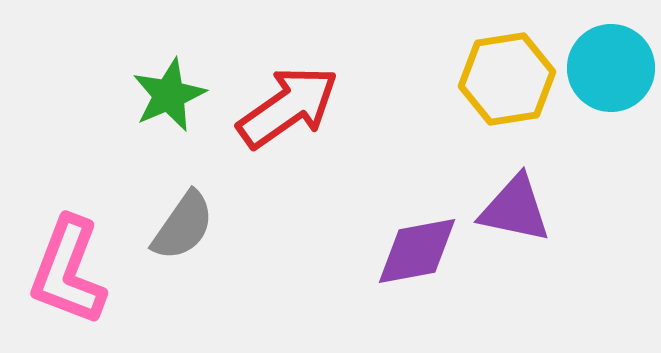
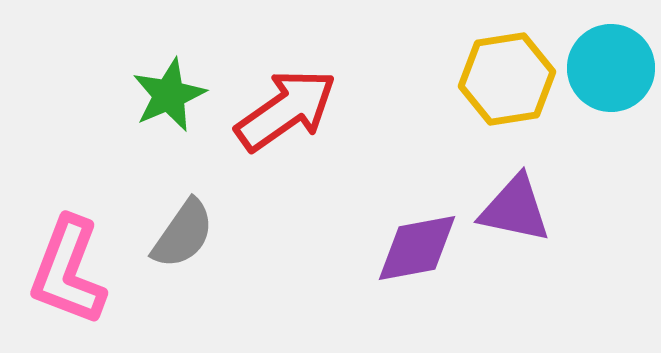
red arrow: moved 2 px left, 3 px down
gray semicircle: moved 8 px down
purple diamond: moved 3 px up
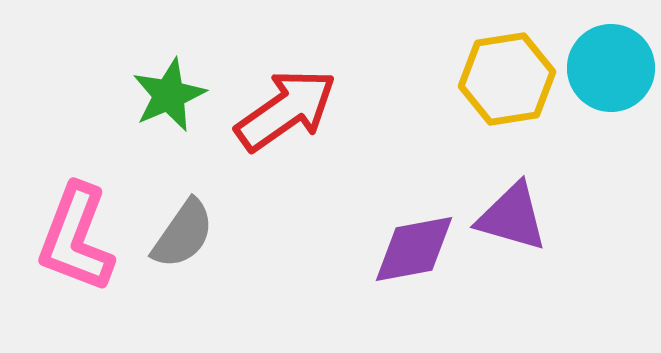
purple triangle: moved 3 px left, 8 px down; rotated 4 degrees clockwise
purple diamond: moved 3 px left, 1 px down
pink L-shape: moved 8 px right, 33 px up
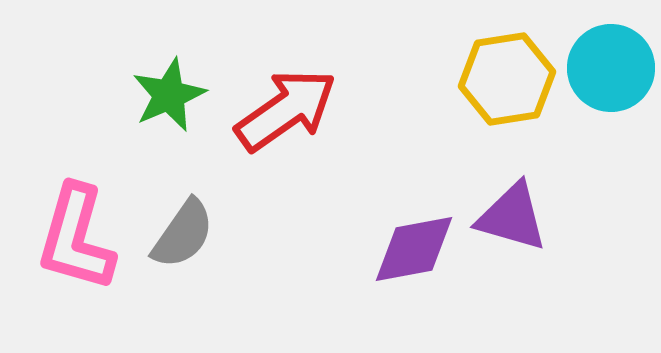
pink L-shape: rotated 5 degrees counterclockwise
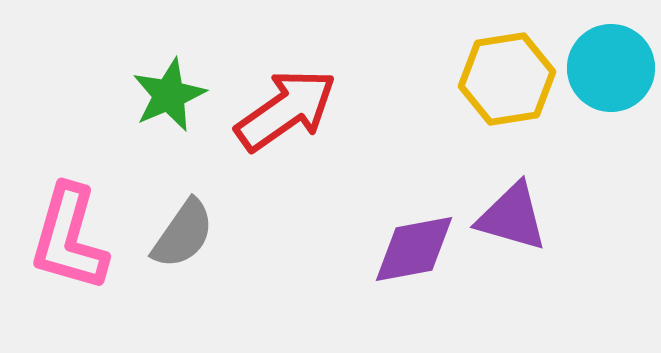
pink L-shape: moved 7 px left
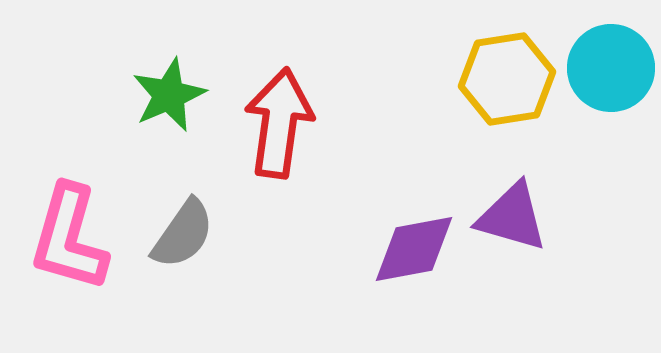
red arrow: moved 7 px left, 13 px down; rotated 47 degrees counterclockwise
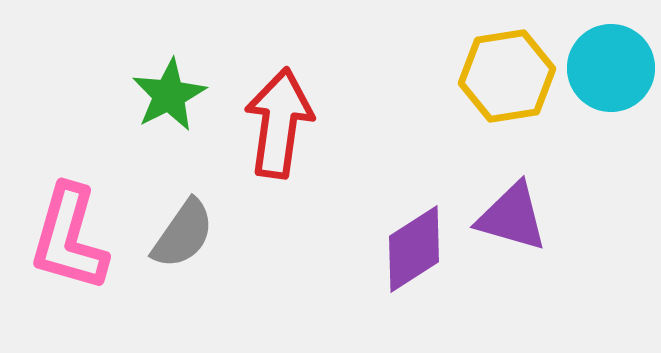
yellow hexagon: moved 3 px up
green star: rotated 4 degrees counterclockwise
purple diamond: rotated 22 degrees counterclockwise
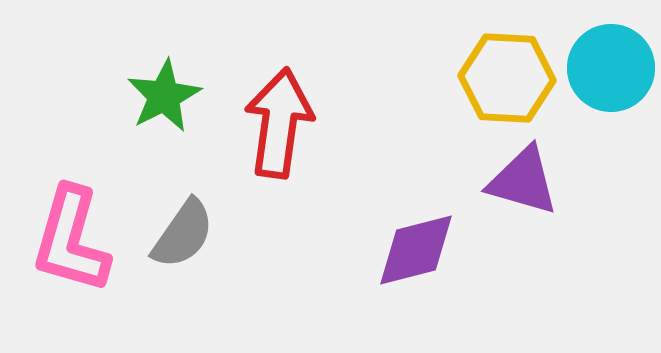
yellow hexagon: moved 2 px down; rotated 12 degrees clockwise
green star: moved 5 px left, 1 px down
purple triangle: moved 11 px right, 36 px up
pink L-shape: moved 2 px right, 2 px down
purple diamond: moved 2 px right, 1 px down; rotated 18 degrees clockwise
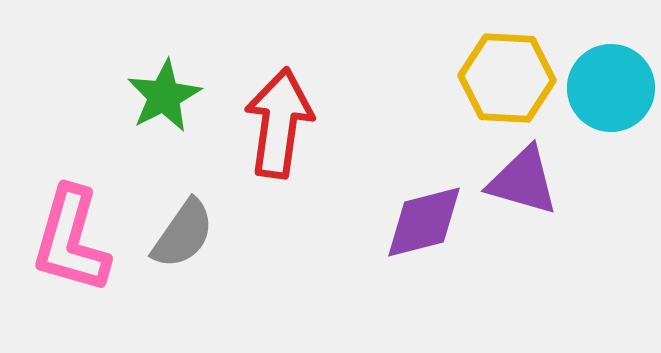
cyan circle: moved 20 px down
purple diamond: moved 8 px right, 28 px up
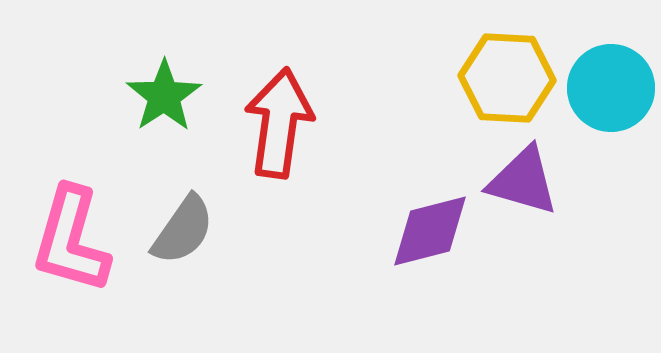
green star: rotated 6 degrees counterclockwise
purple diamond: moved 6 px right, 9 px down
gray semicircle: moved 4 px up
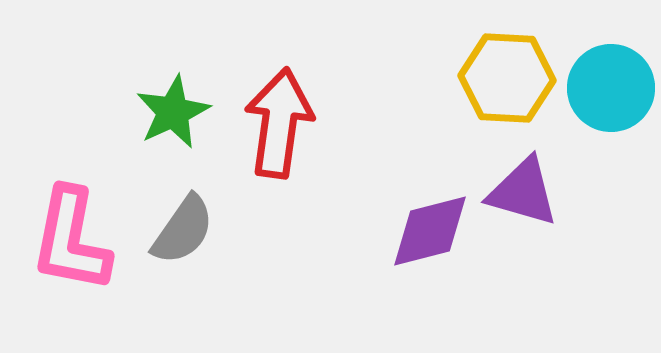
green star: moved 9 px right, 16 px down; rotated 8 degrees clockwise
purple triangle: moved 11 px down
pink L-shape: rotated 5 degrees counterclockwise
